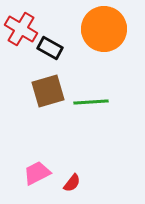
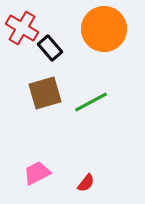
red cross: moved 1 px right, 1 px up
black rectangle: rotated 20 degrees clockwise
brown square: moved 3 px left, 2 px down
green line: rotated 24 degrees counterclockwise
red semicircle: moved 14 px right
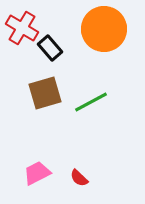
red semicircle: moved 7 px left, 5 px up; rotated 96 degrees clockwise
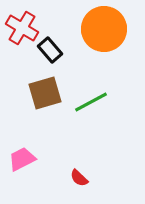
black rectangle: moved 2 px down
pink trapezoid: moved 15 px left, 14 px up
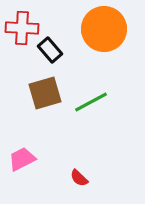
red cross: rotated 28 degrees counterclockwise
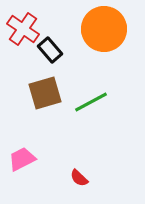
red cross: moved 1 px right, 1 px down; rotated 32 degrees clockwise
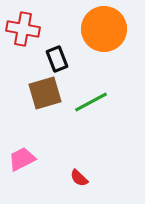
red cross: rotated 24 degrees counterclockwise
black rectangle: moved 7 px right, 9 px down; rotated 20 degrees clockwise
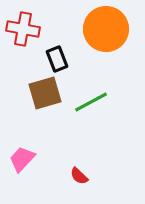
orange circle: moved 2 px right
pink trapezoid: rotated 20 degrees counterclockwise
red semicircle: moved 2 px up
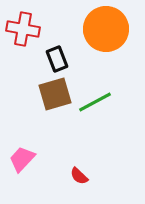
brown square: moved 10 px right, 1 px down
green line: moved 4 px right
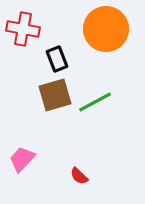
brown square: moved 1 px down
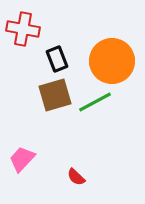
orange circle: moved 6 px right, 32 px down
red semicircle: moved 3 px left, 1 px down
